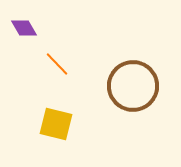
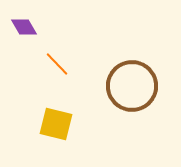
purple diamond: moved 1 px up
brown circle: moved 1 px left
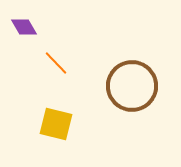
orange line: moved 1 px left, 1 px up
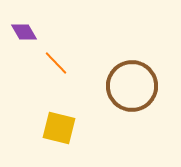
purple diamond: moved 5 px down
yellow square: moved 3 px right, 4 px down
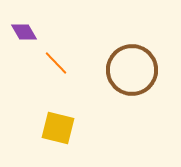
brown circle: moved 16 px up
yellow square: moved 1 px left
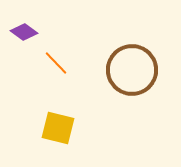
purple diamond: rotated 24 degrees counterclockwise
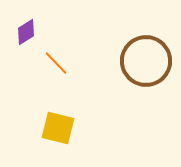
purple diamond: moved 2 px right; rotated 68 degrees counterclockwise
brown circle: moved 14 px right, 9 px up
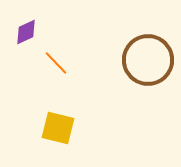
purple diamond: rotated 8 degrees clockwise
brown circle: moved 2 px right, 1 px up
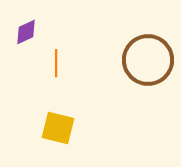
orange line: rotated 44 degrees clockwise
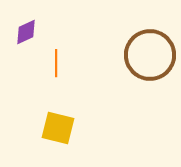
brown circle: moved 2 px right, 5 px up
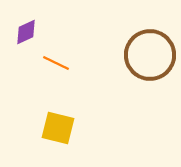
orange line: rotated 64 degrees counterclockwise
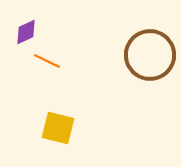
orange line: moved 9 px left, 2 px up
